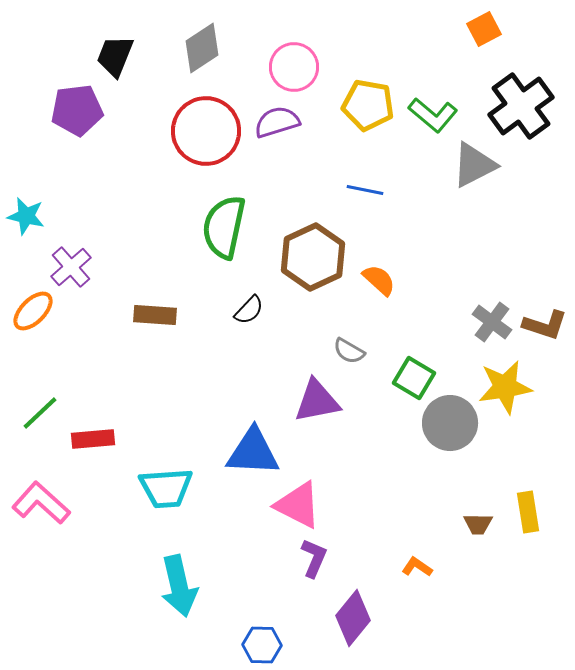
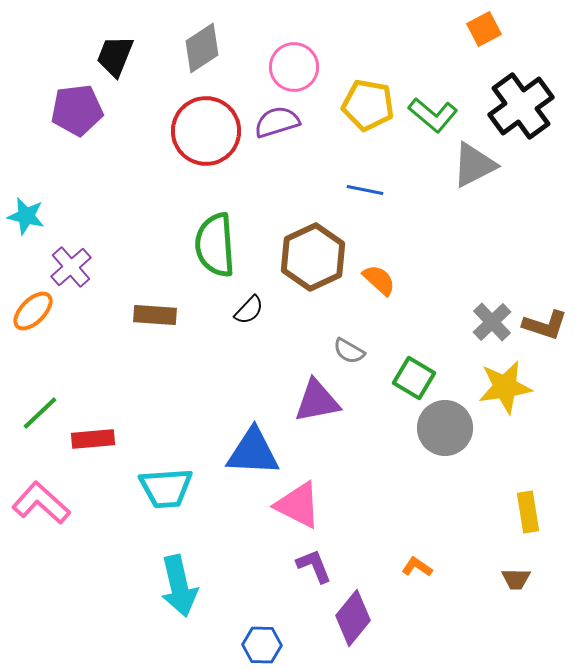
green semicircle: moved 9 px left, 18 px down; rotated 16 degrees counterclockwise
gray cross: rotated 9 degrees clockwise
gray circle: moved 5 px left, 5 px down
brown trapezoid: moved 38 px right, 55 px down
purple L-shape: moved 8 px down; rotated 45 degrees counterclockwise
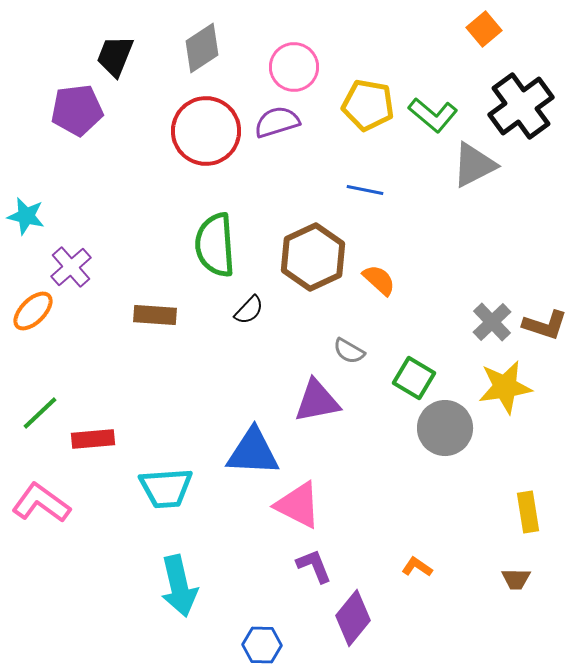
orange square: rotated 12 degrees counterclockwise
pink L-shape: rotated 6 degrees counterclockwise
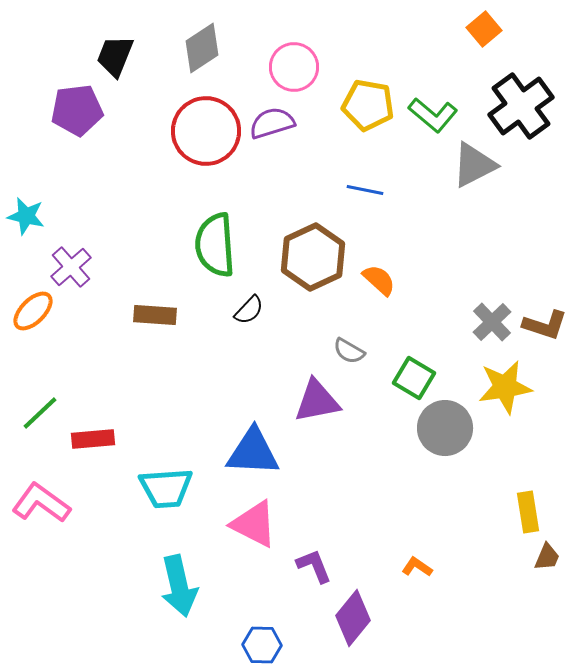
purple semicircle: moved 5 px left, 1 px down
pink triangle: moved 44 px left, 19 px down
brown trapezoid: moved 31 px right, 22 px up; rotated 68 degrees counterclockwise
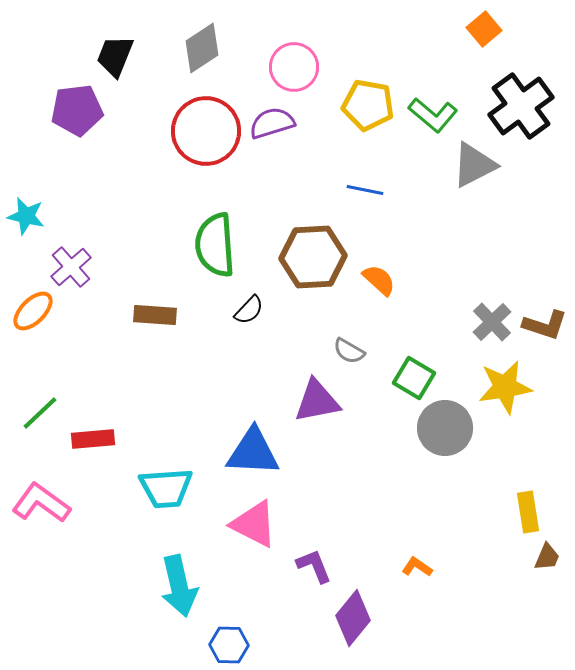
brown hexagon: rotated 22 degrees clockwise
blue hexagon: moved 33 px left
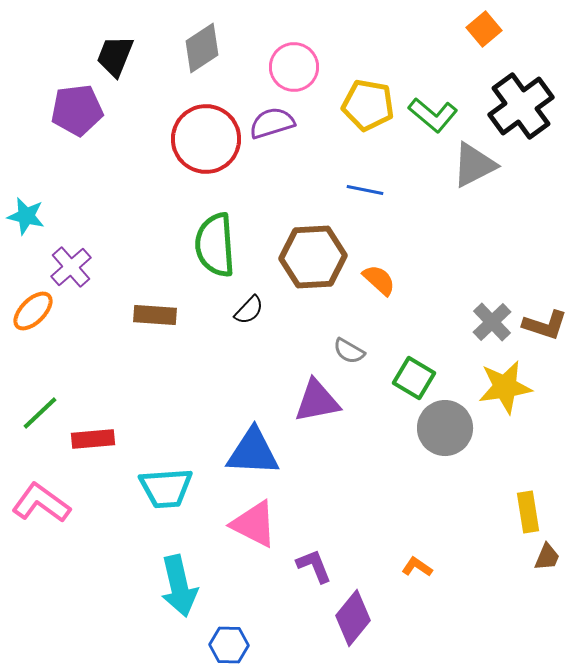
red circle: moved 8 px down
